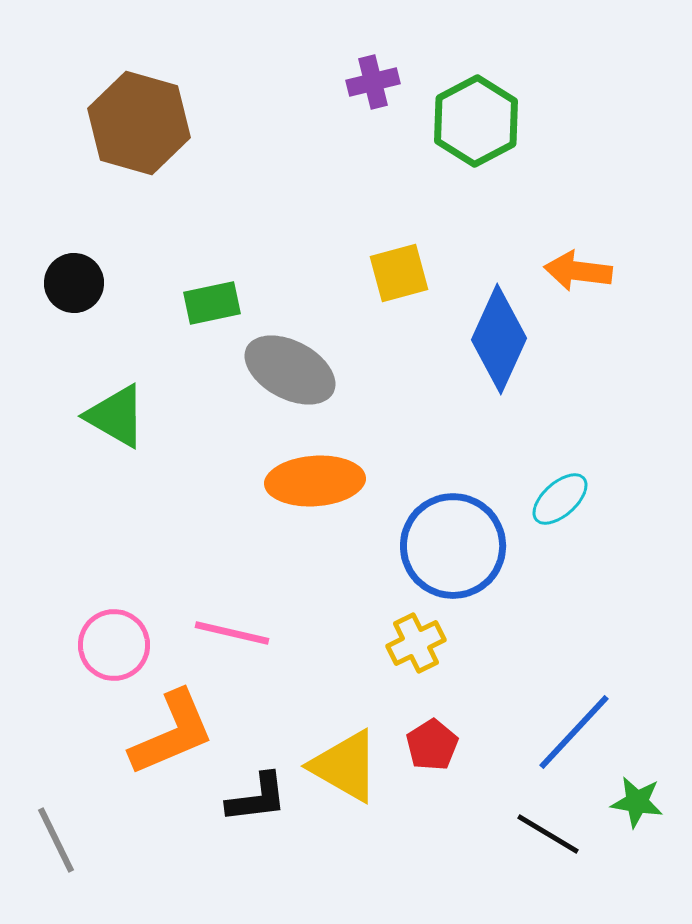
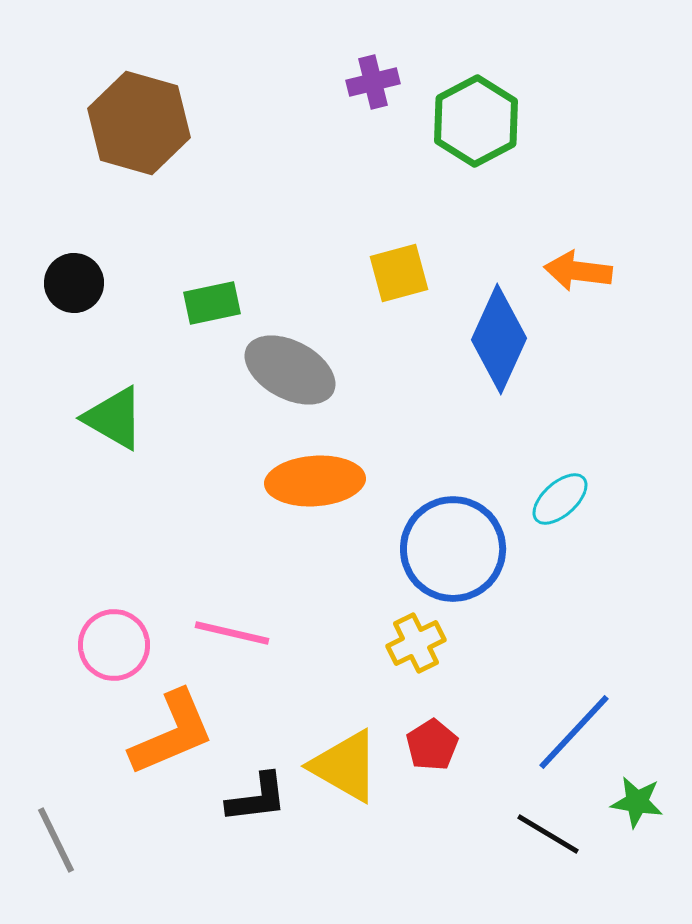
green triangle: moved 2 px left, 2 px down
blue circle: moved 3 px down
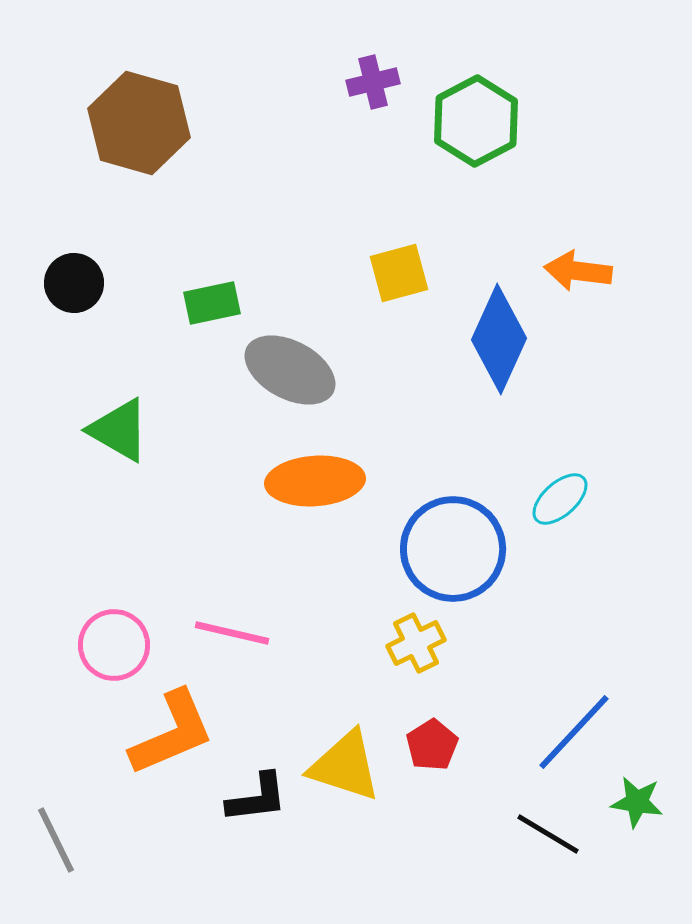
green triangle: moved 5 px right, 12 px down
yellow triangle: rotated 12 degrees counterclockwise
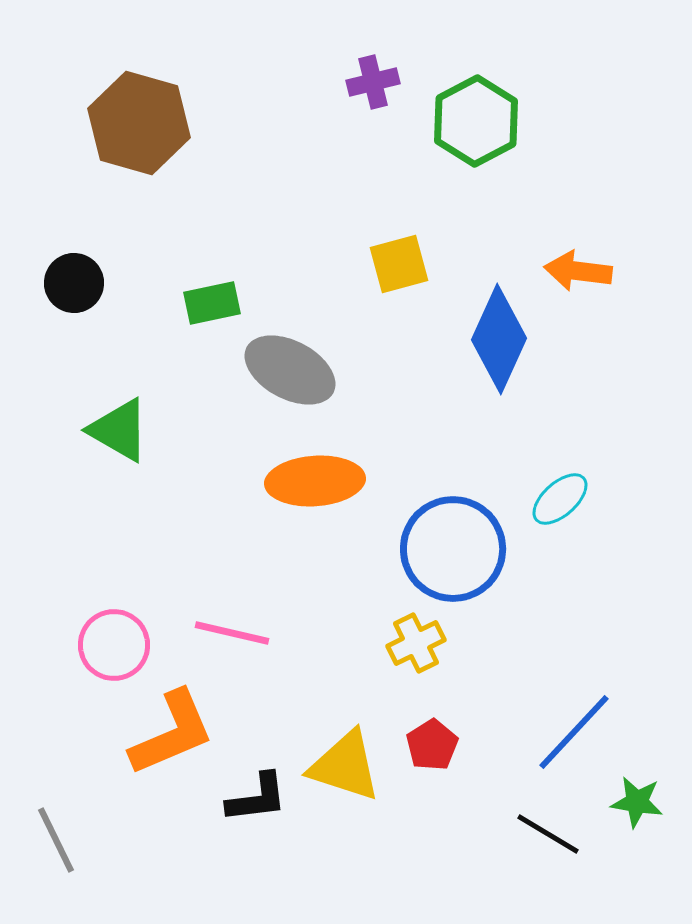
yellow square: moved 9 px up
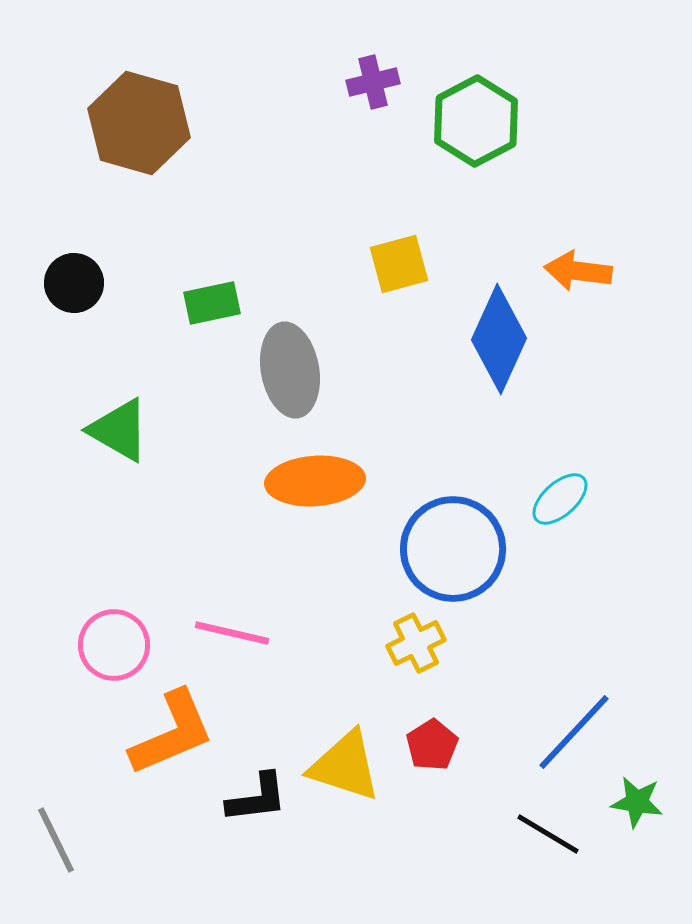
gray ellipse: rotated 52 degrees clockwise
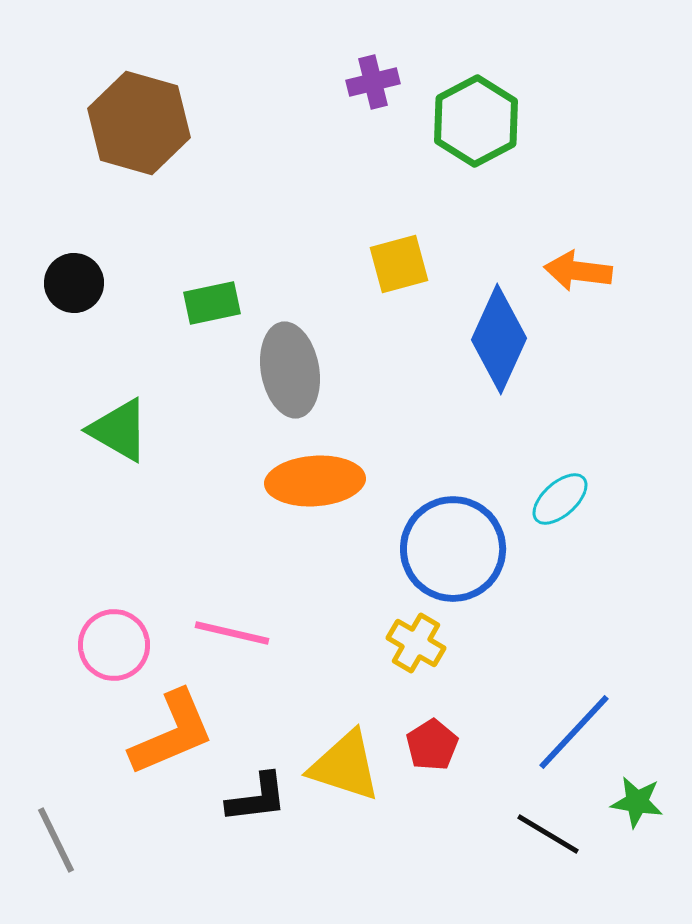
yellow cross: rotated 34 degrees counterclockwise
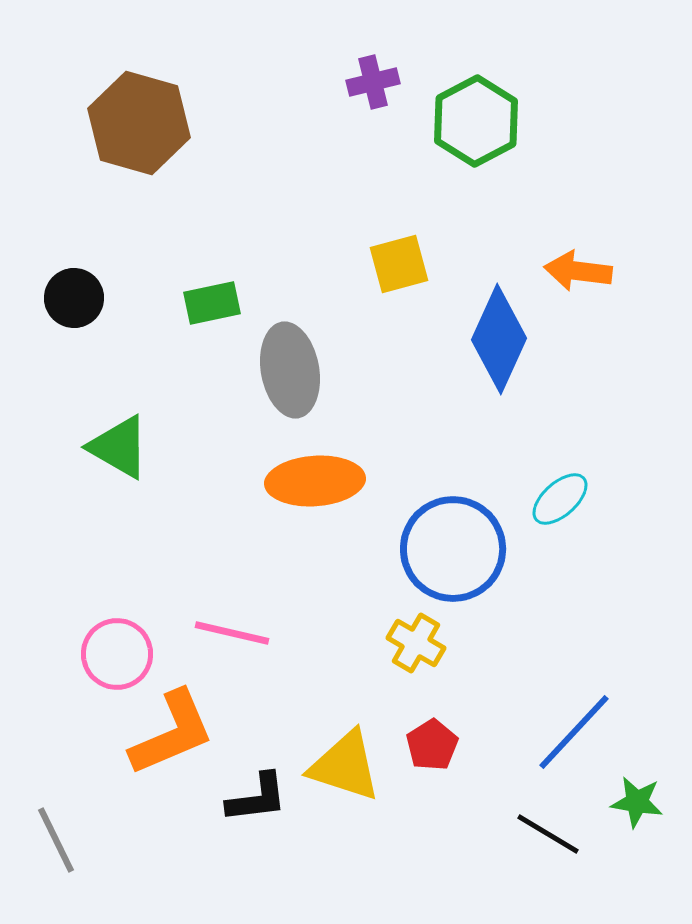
black circle: moved 15 px down
green triangle: moved 17 px down
pink circle: moved 3 px right, 9 px down
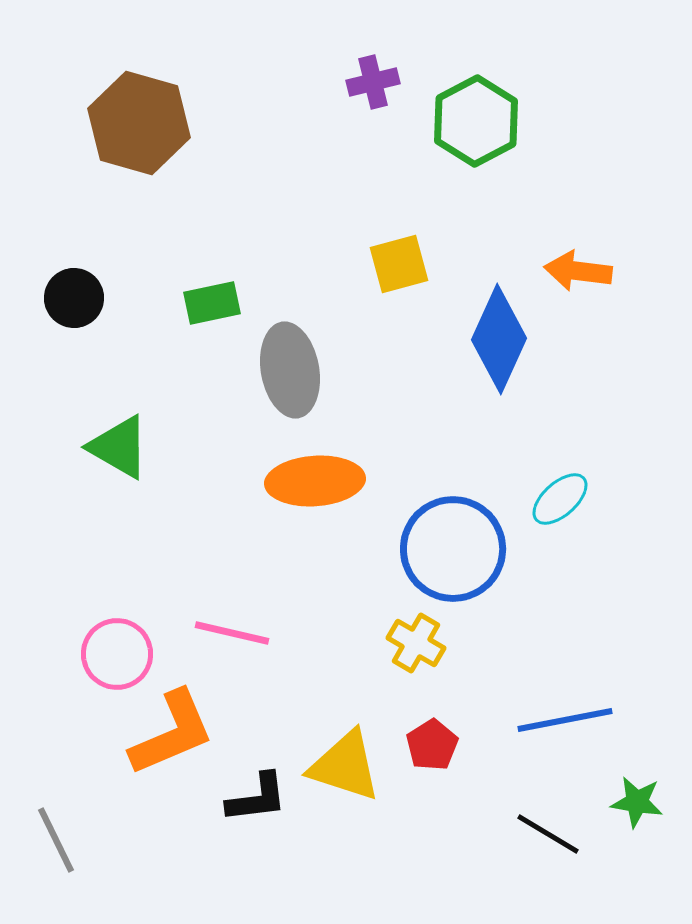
blue line: moved 9 px left, 12 px up; rotated 36 degrees clockwise
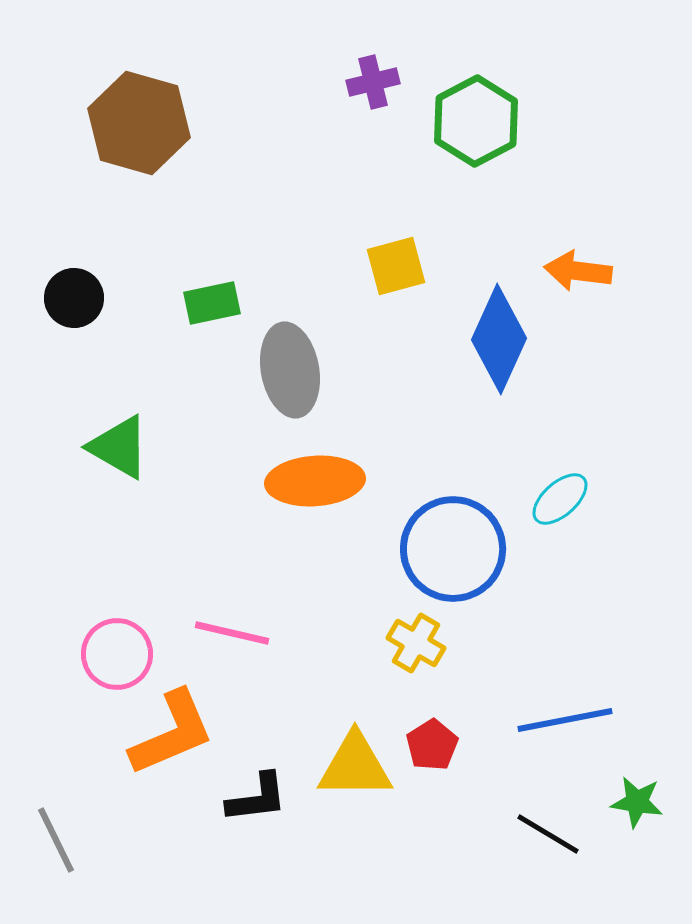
yellow square: moved 3 px left, 2 px down
yellow triangle: moved 10 px right; rotated 18 degrees counterclockwise
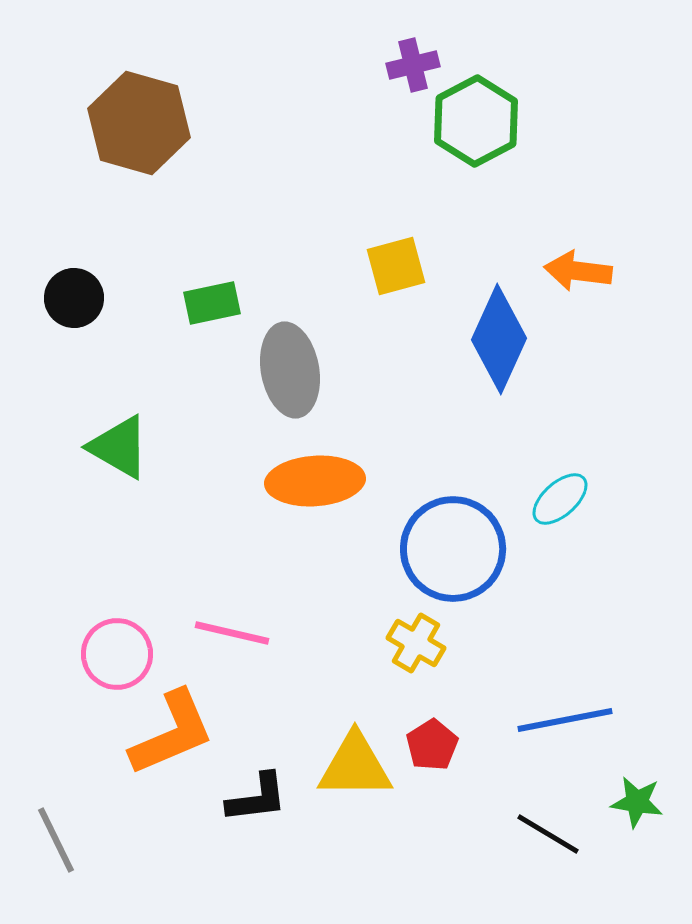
purple cross: moved 40 px right, 17 px up
